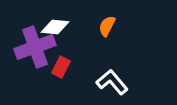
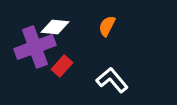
red rectangle: moved 1 px right, 1 px up; rotated 15 degrees clockwise
white L-shape: moved 2 px up
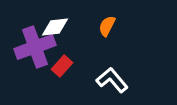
white diamond: rotated 12 degrees counterclockwise
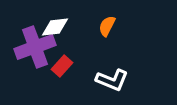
white L-shape: rotated 152 degrees clockwise
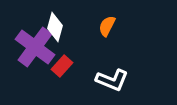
white diamond: rotated 68 degrees counterclockwise
purple cross: rotated 33 degrees counterclockwise
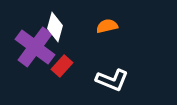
orange semicircle: rotated 50 degrees clockwise
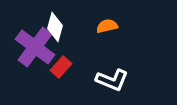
red rectangle: moved 1 px left, 1 px down
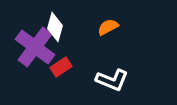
orange semicircle: moved 1 px right, 1 px down; rotated 15 degrees counterclockwise
red rectangle: rotated 15 degrees clockwise
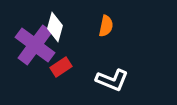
orange semicircle: moved 2 px left, 1 px up; rotated 130 degrees clockwise
purple cross: moved 2 px up
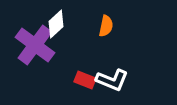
white diamond: moved 1 px right, 3 px up; rotated 32 degrees clockwise
red rectangle: moved 24 px right, 13 px down; rotated 55 degrees clockwise
